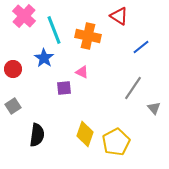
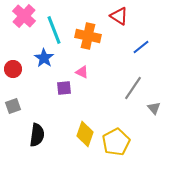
gray square: rotated 14 degrees clockwise
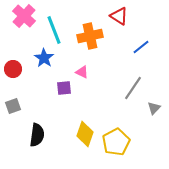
orange cross: moved 2 px right; rotated 25 degrees counterclockwise
gray triangle: rotated 24 degrees clockwise
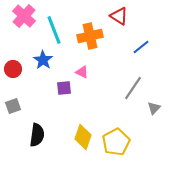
blue star: moved 1 px left, 2 px down
yellow diamond: moved 2 px left, 3 px down
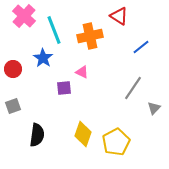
blue star: moved 2 px up
yellow diamond: moved 3 px up
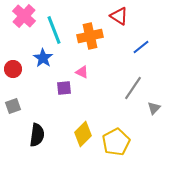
yellow diamond: rotated 25 degrees clockwise
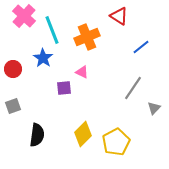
cyan line: moved 2 px left
orange cross: moved 3 px left, 1 px down; rotated 10 degrees counterclockwise
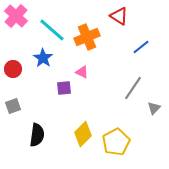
pink cross: moved 8 px left
cyan line: rotated 28 degrees counterclockwise
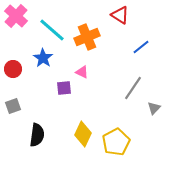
red triangle: moved 1 px right, 1 px up
yellow diamond: rotated 20 degrees counterclockwise
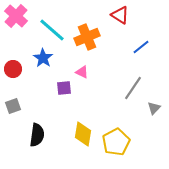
yellow diamond: rotated 15 degrees counterclockwise
